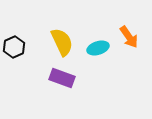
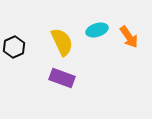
cyan ellipse: moved 1 px left, 18 px up
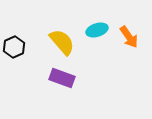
yellow semicircle: rotated 16 degrees counterclockwise
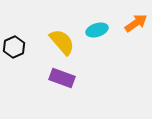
orange arrow: moved 7 px right, 14 px up; rotated 90 degrees counterclockwise
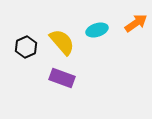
black hexagon: moved 12 px right
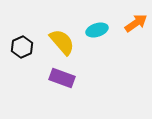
black hexagon: moved 4 px left
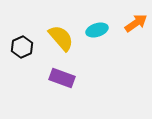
yellow semicircle: moved 1 px left, 4 px up
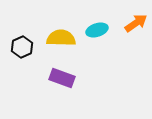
yellow semicircle: rotated 48 degrees counterclockwise
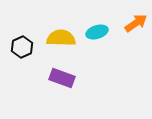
cyan ellipse: moved 2 px down
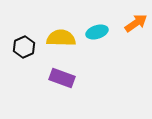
black hexagon: moved 2 px right
